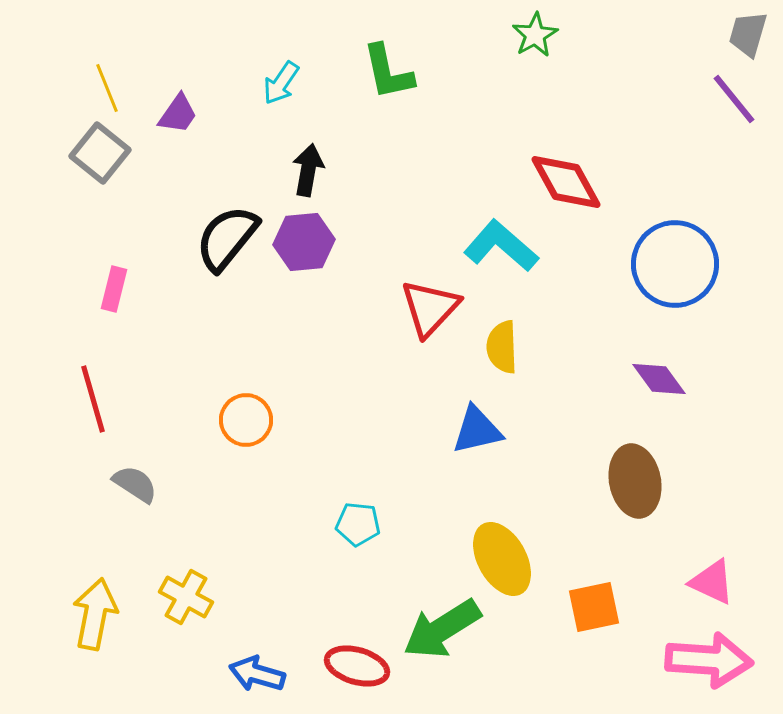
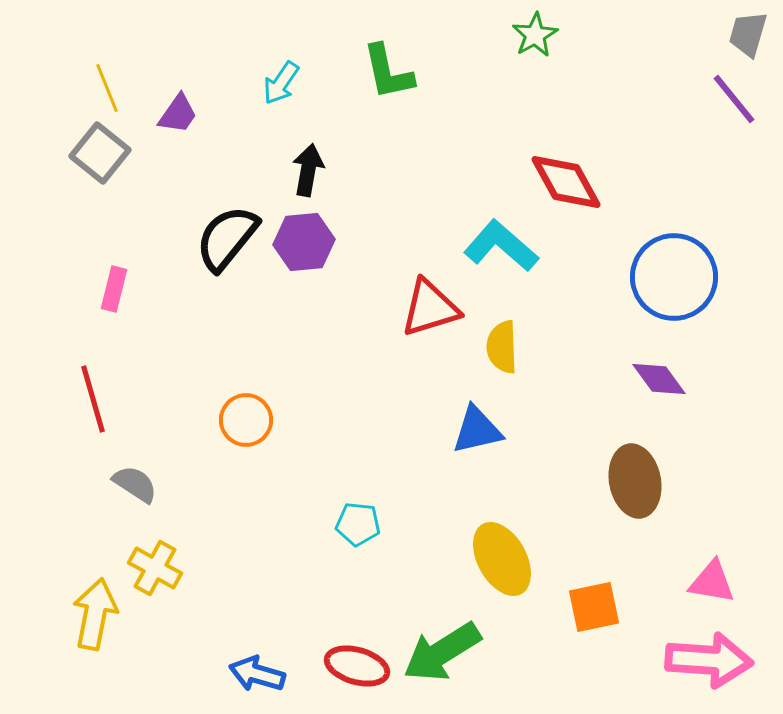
blue circle: moved 1 px left, 13 px down
red triangle: rotated 30 degrees clockwise
pink triangle: rotated 15 degrees counterclockwise
yellow cross: moved 31 px left, 29 px up
green arrow: moved 23 px down
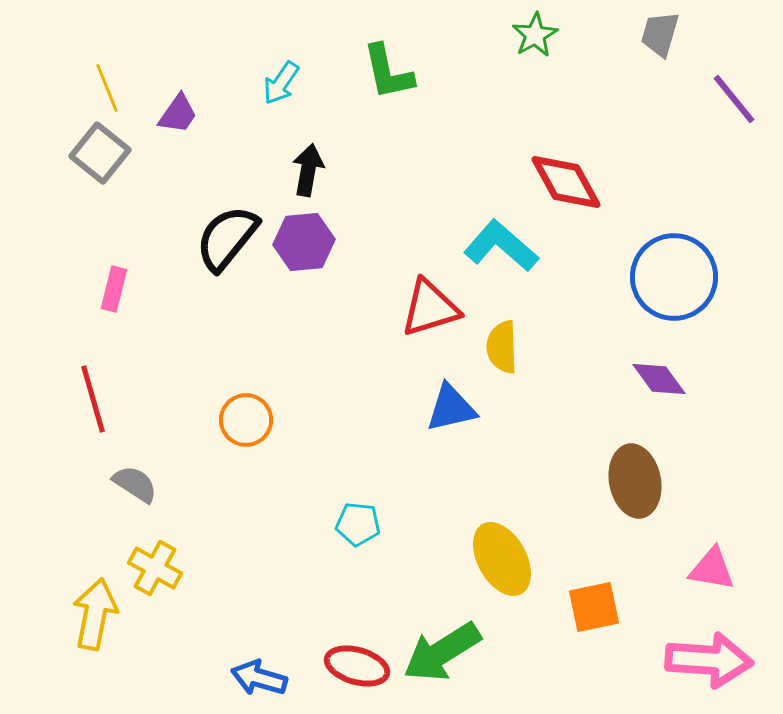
gray trapezoid: moved 88 px left
blue triangle: moved 26 px left, 22 px up
pink triangle: moved 13 px up
blue arrow: moved 2 px right, 4 px down
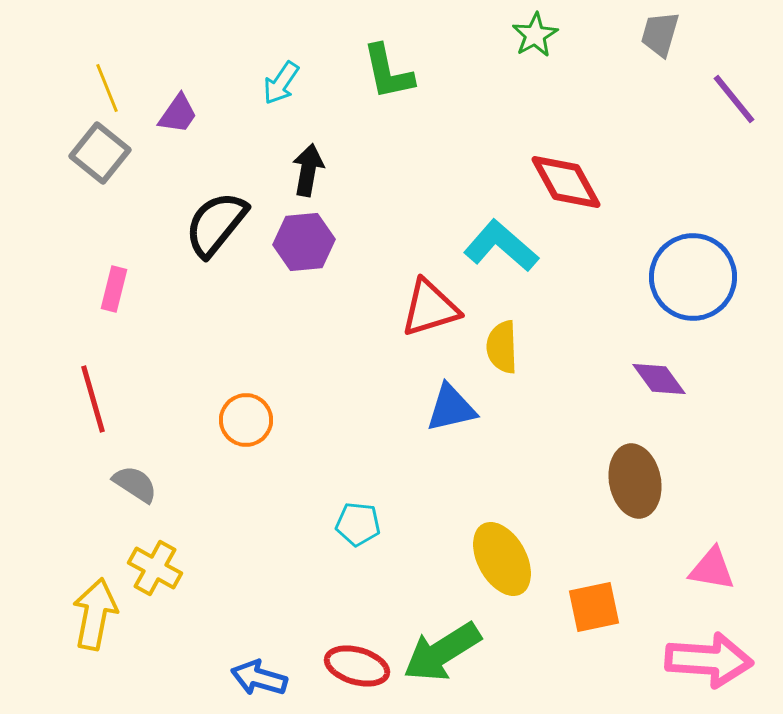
black semicircle: moved 11 px left, 14 px up
blue circle: moved 19 px right
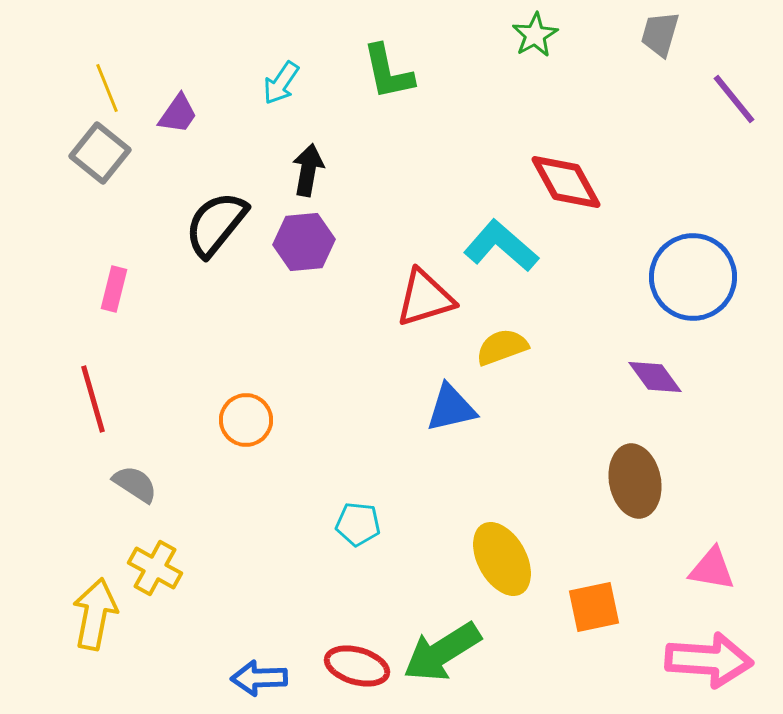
red triangle: moved 5 px left, 10 px up
yellow semicircle: rotated 72 degrees clockwise
purple diamond: moved 4 px left, 2 px up
blue arrow: rotated 18 degrees counterclockwise
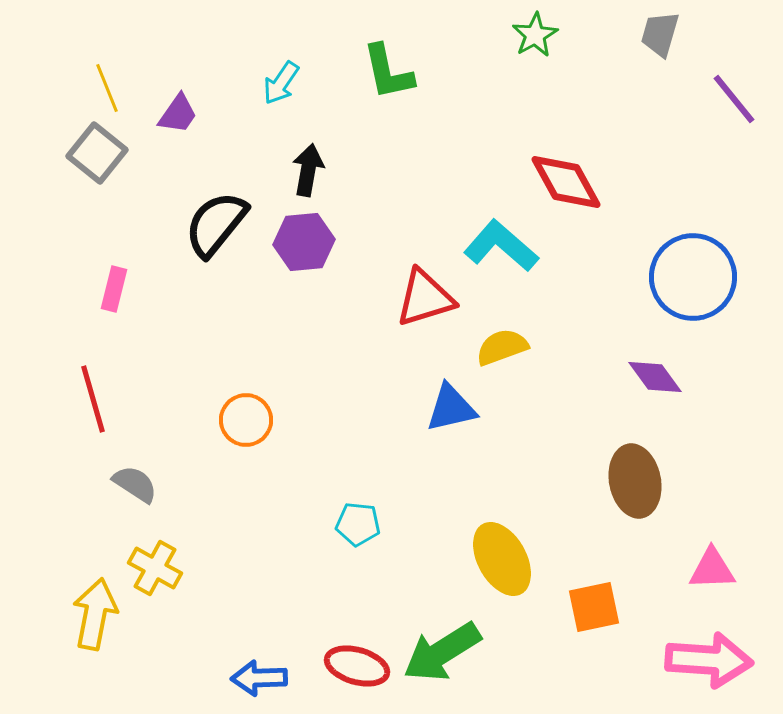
gray square: moved 3 px left
pink triangle: rotated 12 degrees counterclockwise
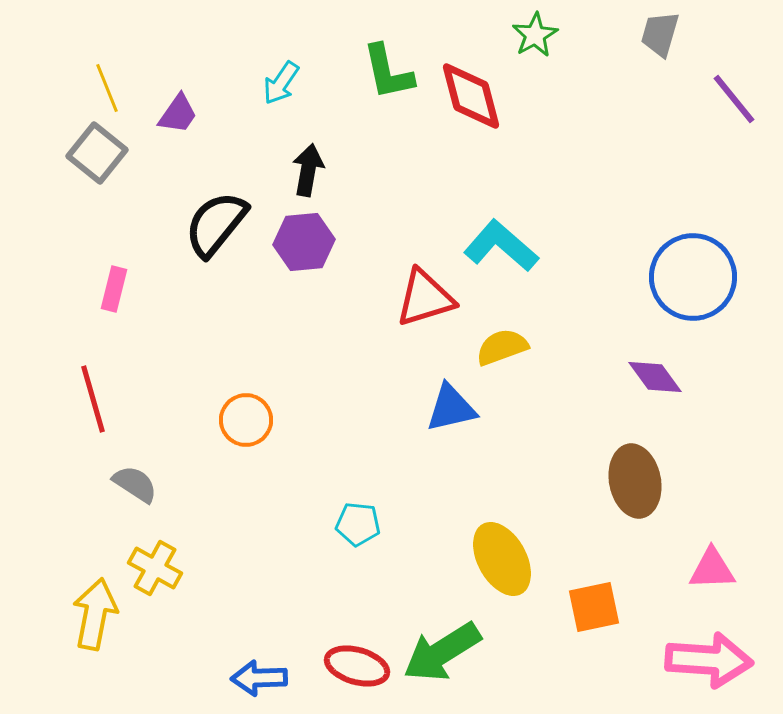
red diamond: moved 95 px left, 86 px up; rotated 14 degrees clockwise
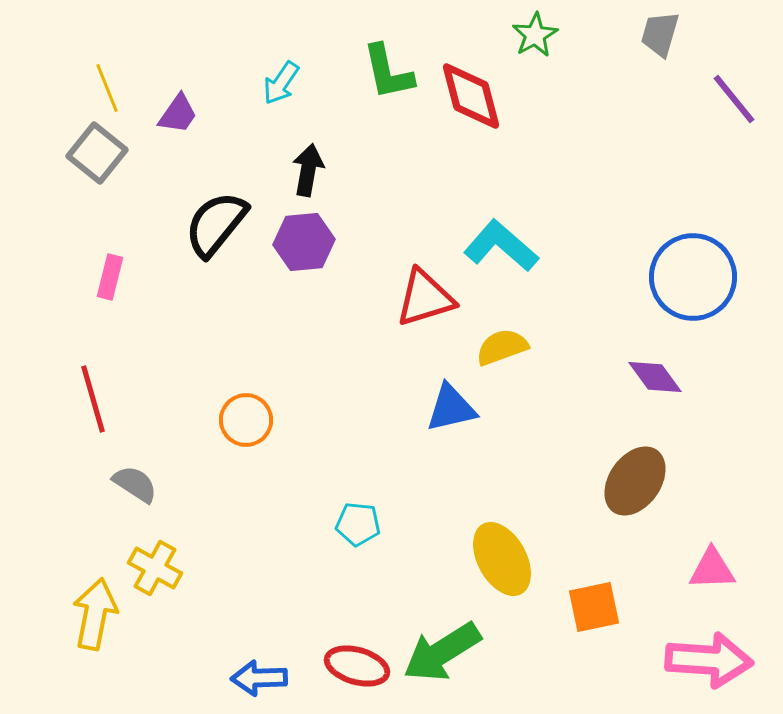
pink rectangle: moved 4 px left, 12 px up
brown ellipse: rotated 46 degrees clockwise
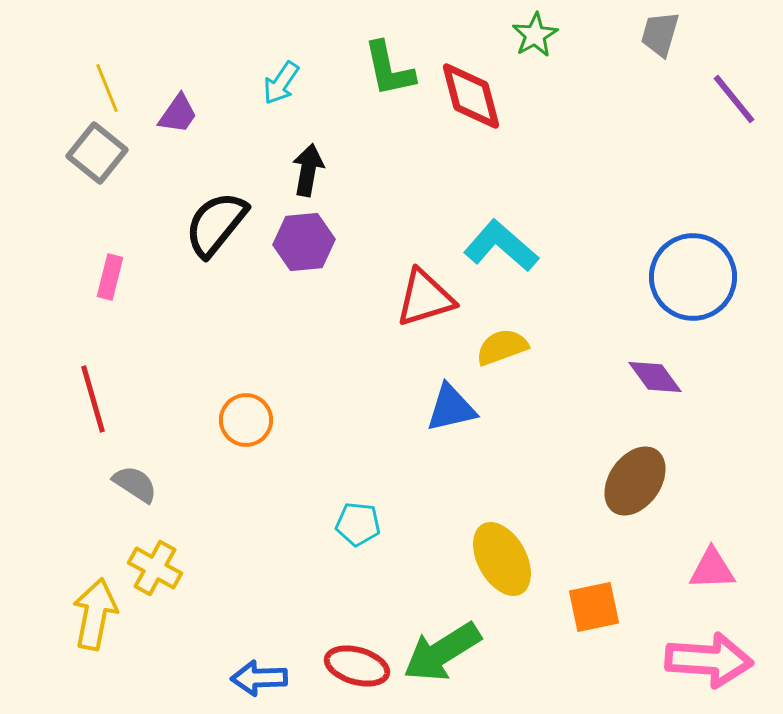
green L-shape: moved 1 px right, 3 px up
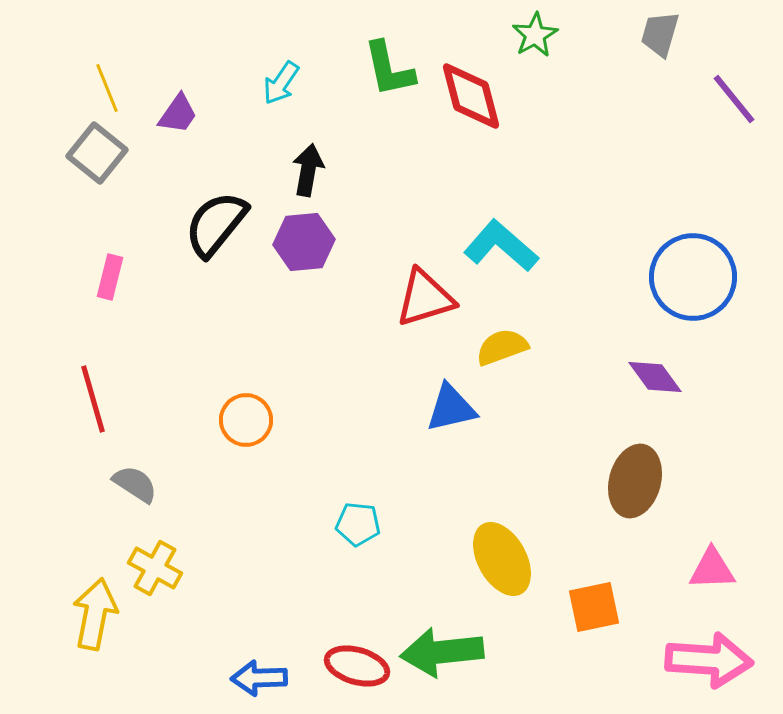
brown ellipse: rotated 20 degrees counterclockwise
green arrow: rotated 26 degrees clockwise
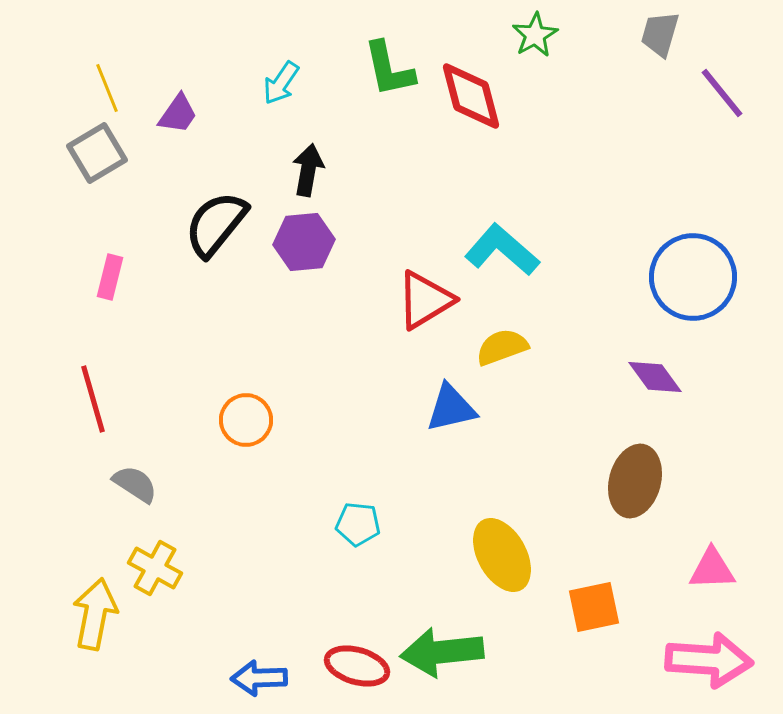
purple line: moved 12 px left, 6 px up
gray square: rotated 20 degrees clockwise
cyan L-shape: moved 1 px right, 4 px down
red triangle: moved 2 px down; rotated 14 degrees counterclockwise
yellow ellipse: moved 4 px up
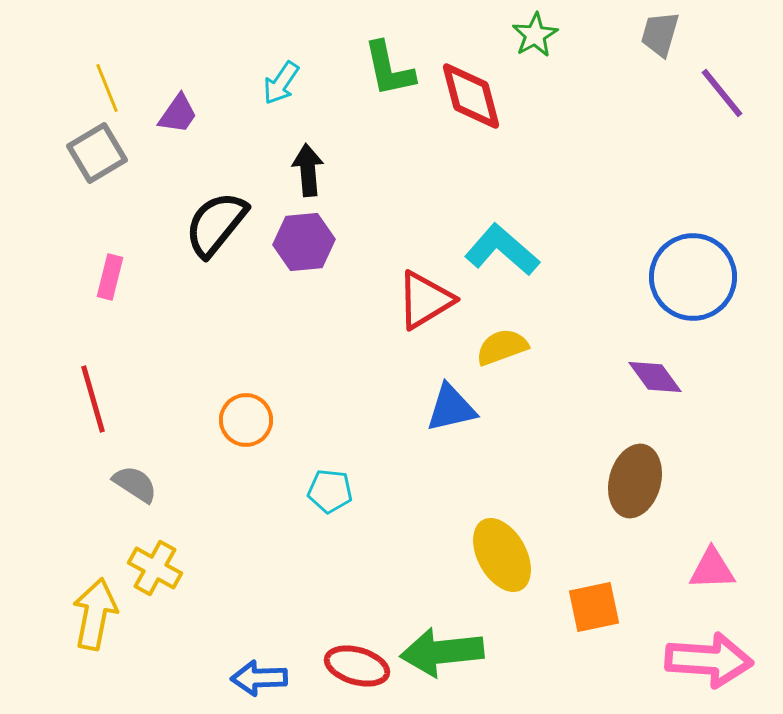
black arrow: rotated 15 degrees counterclockwise
cyan pentagon: moved 28 px left, 33 px up
